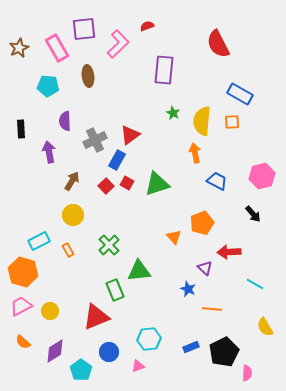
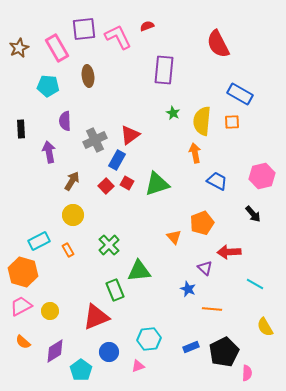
pink L-shape at (118, 44): moved 7 px up; rotated 72 degrees counterclockwise
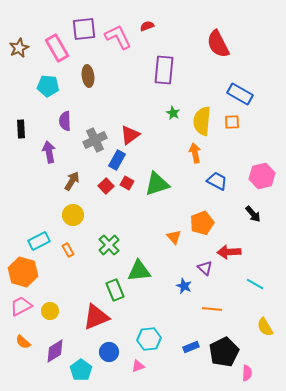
blue star at (188, 289): moved 4 px left, 3 px up
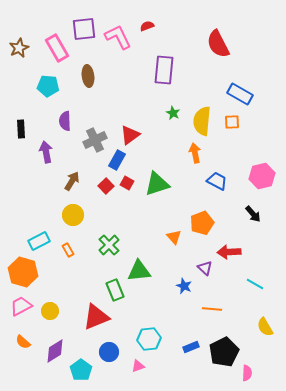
purple arrow at (49, 152): moved 3 px left
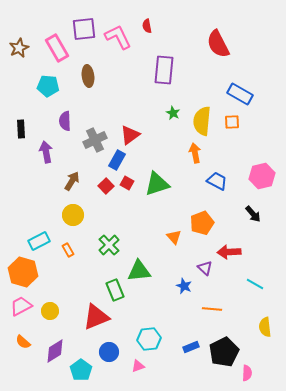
red semicircle at (147, 26): rotated 80 degrees counterclockwise
yellow semicircle at (265, 327): rotated 24 degrees clockwise
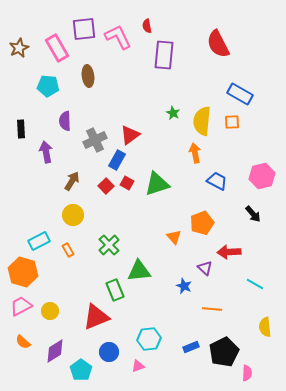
purple rectangle at (164, 70): moved 15 px up
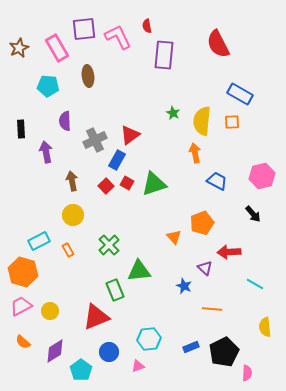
brown arrow at (72, 181): rotated 42 degrees counterclockwise
green triangle at (157, 184): moved 3 px left
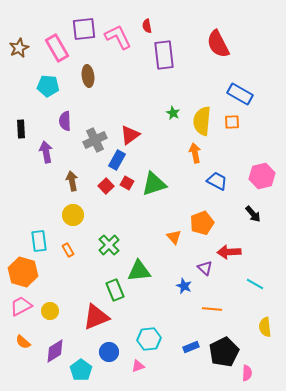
purple rectangle at (164, 55): rotated 12 degrees counterclockwise
cyan rectangle at (39, 241): rotated 70 degrees counterclockwise
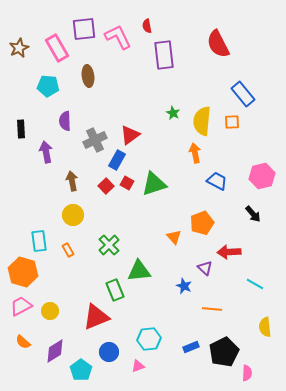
blue rectangle at (240, 94): moved 3 px right; rotated 20 degrees clockwise
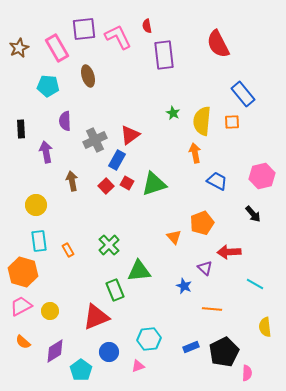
brown ellipse at (88, 76): rotated 10 degrees counterclockwise
yellow circle at (73, 215): moved 37 px left, 10 px up
